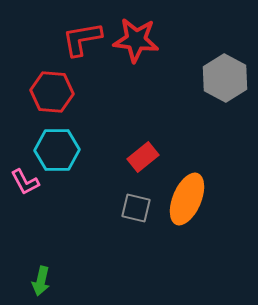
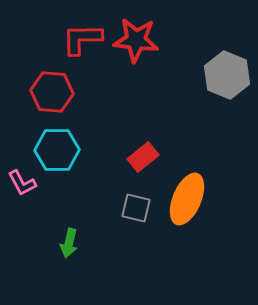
red L-shape: rotated 9 degrees clockwise
gray hexagon: moved 2 px right, 3 px up; rotated 6 degrees counterclockwise
pink L-shape: moved 3 px left, 1 px down
green arrow: moved 28 px right, 38 px up
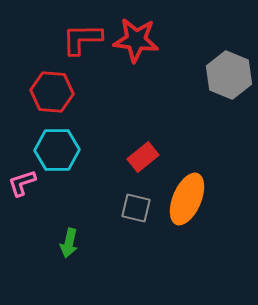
gray hexagon: moved 2 px right
pink L-shape: rotated 100 degrees clockwise
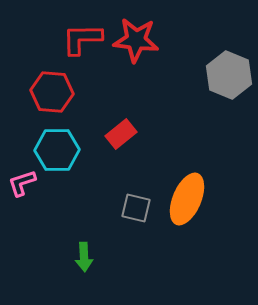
red rectangle: moved 22 px left, 23 px up
green arrow: moved 15 px right, 14 px down; rotated 16 degrees counterclockwise
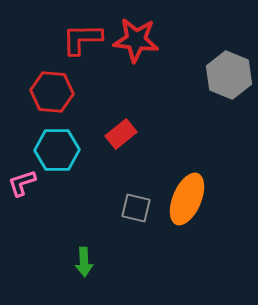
green arrow: moved 5 px down
